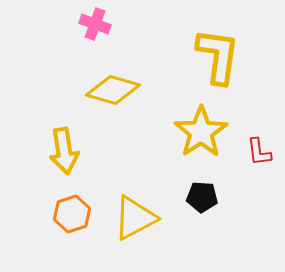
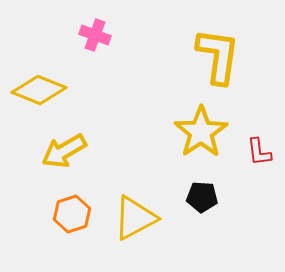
pink cross: moved 11 px down
yellow diamond: moved 74 px left; rotated 6 degrees clockwise
yellow arrow: rotated 69 degrees clockwise
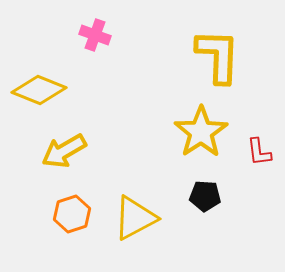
yellow L-shape: rotated 6 degrees counterclockwise
black pentagon: moved 3 px right, 1 px up
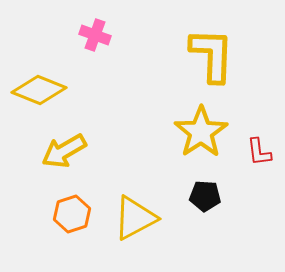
yellow L-shape: moved 6 px left, 1 px up
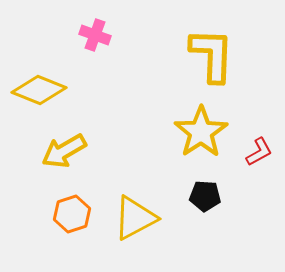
red L-shape: rotated 112 degrees counterclockwise
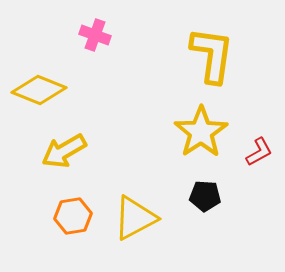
yellow L-shape: rotated 6 degrees clockwise
orange hexagon: moved 1 px right, 2 px down; rotated 9 degrees clockwise
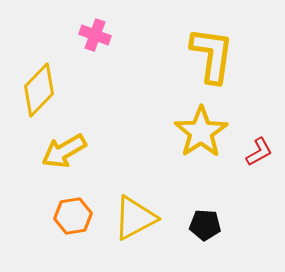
yellow diamond: rotated 68 degrees counterclockwise
black pentagon: moved 29 px down
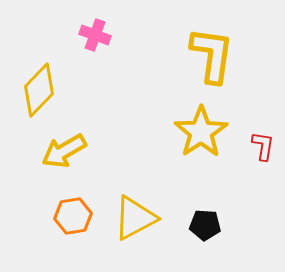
red L-shape: moved 4 px right, 6 px up; rotated 52 degrees counterclockwise
